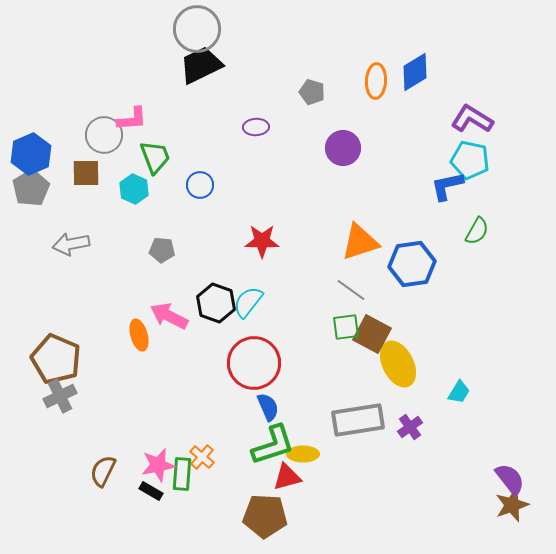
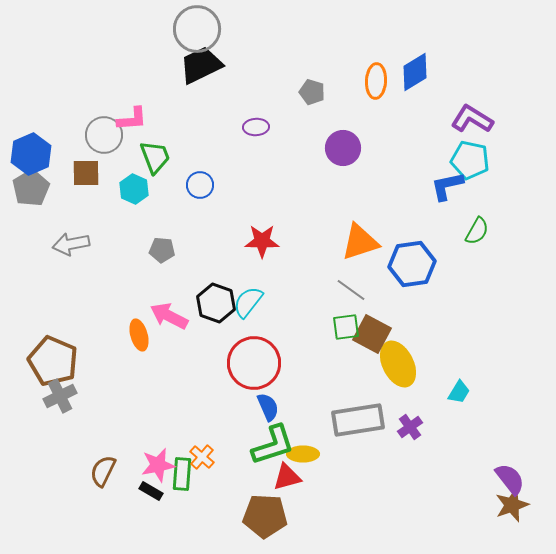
brown pentagon at (56, 359): moved 3 px left, 2 px down
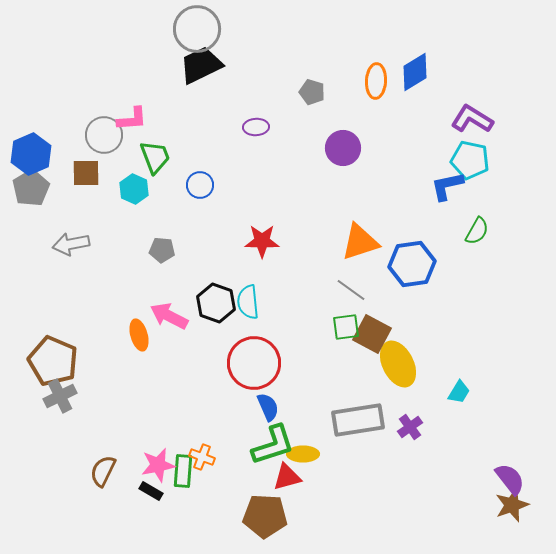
cyan semicircle at (248, 302): rotated 44 degrees counterclockwise
orange cross at (202, 457): rotated 20 degrees counterclockwise
green rectangle at (182, 474): moved 1 px right, 3 px up
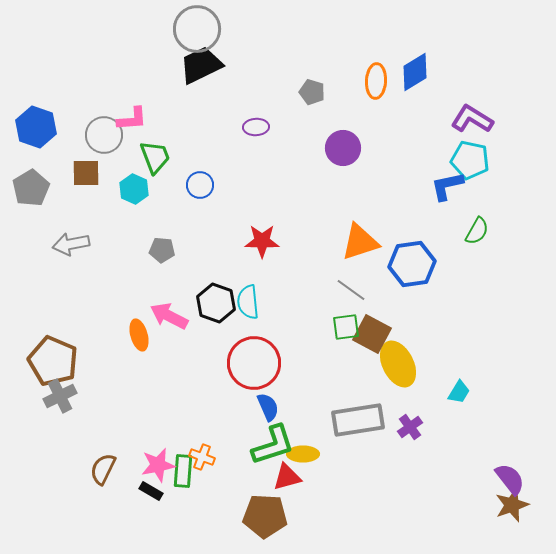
blue hexagon at (31, 154): moved 5 px right, 27 px up; rotated 18 degrees counterclockwise
brown semicircle at (103, 471): moved 2 px up
